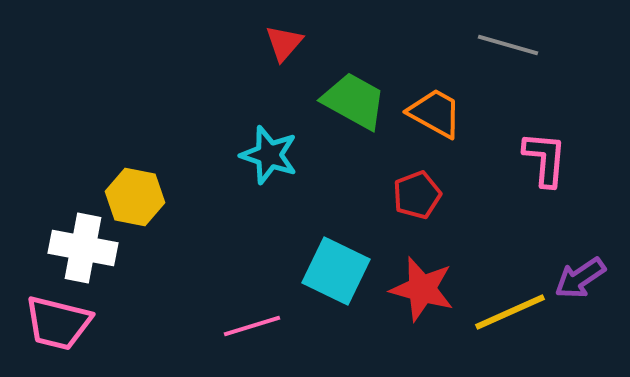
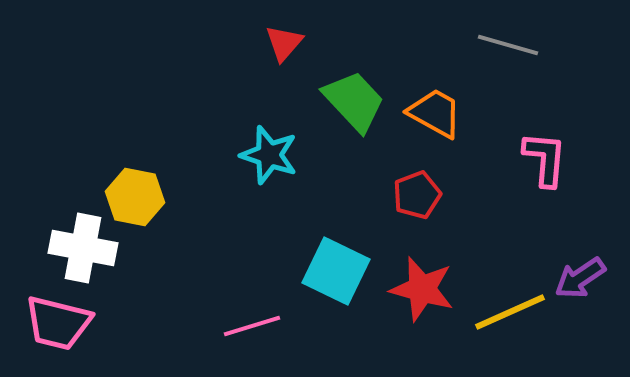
green trapezoid: rotated 18 degrees clockwise
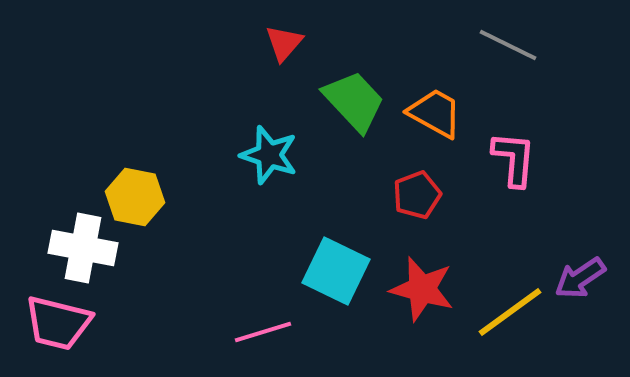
gray line: rotated 10 degrees clockwise
pink L-shape: moved 31 px left
yellow line: rotated 12 degrees counterclockwise
pink line: moved 11 px right, 6 px down
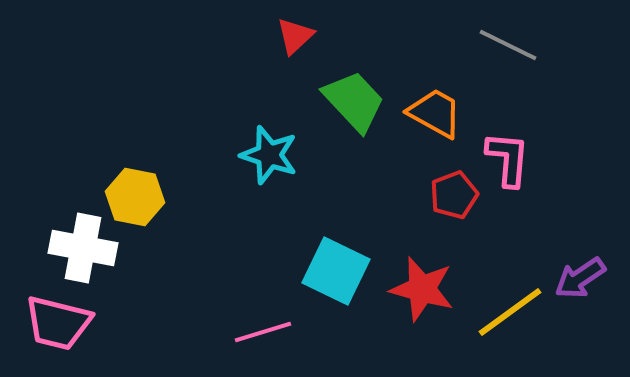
red triangle: moved 11 px right, 7 px up; rotated 6 degrees clockwise
pink L-shape: moved 6 px left
red pentagon: moved 37 px right
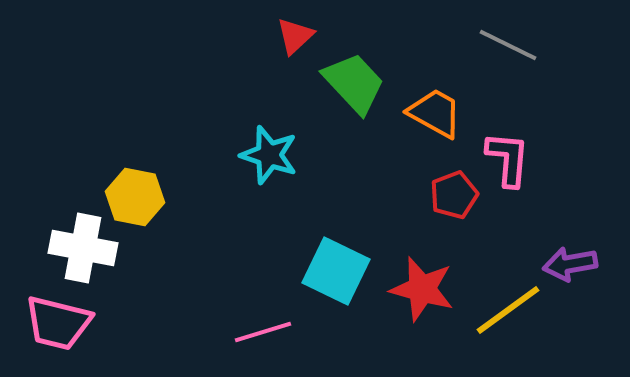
green trapezoid: moved 18 px up
purple arrow: moved 10 px left, 14 px up; rotated 24 degrees clockwise
yellow line: moved 2 px left, 2 px up
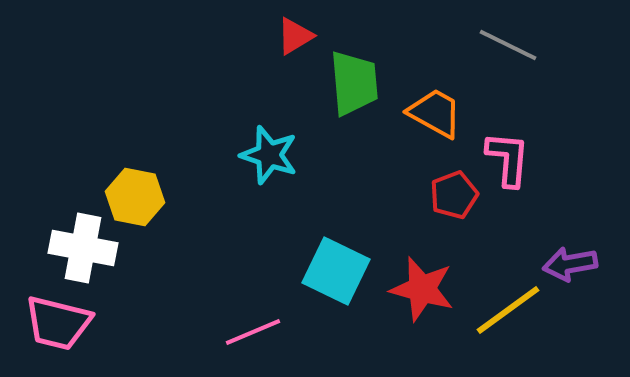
red triangle: rotated 12 degrees clockwise
green trapezoid: rotated 38 degrees clockwise
pink line: moved 10 px left; rotated 6 degrees counterclockwise
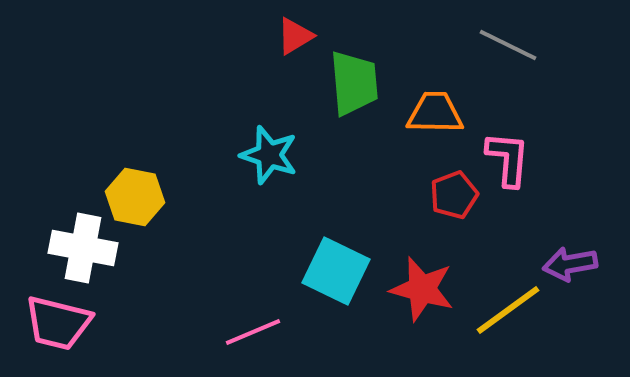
orange trapezoid: rotated 28 degrees counterclockwise
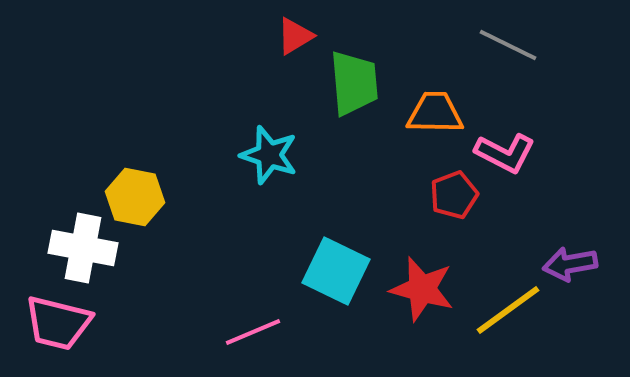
pink L-shape: moved 3 px left, 6 px up; rotated 112 degrees clockwise
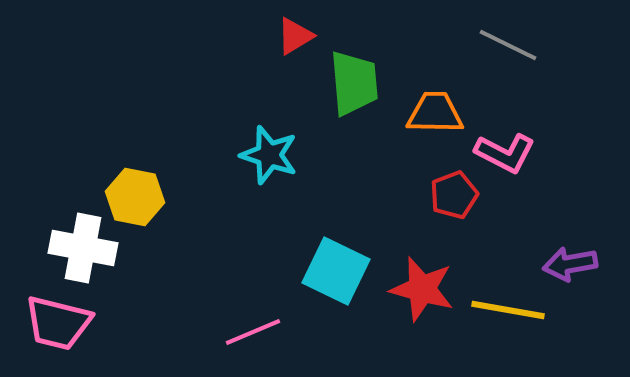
yellow line: rotated 46 degrees clockwise
